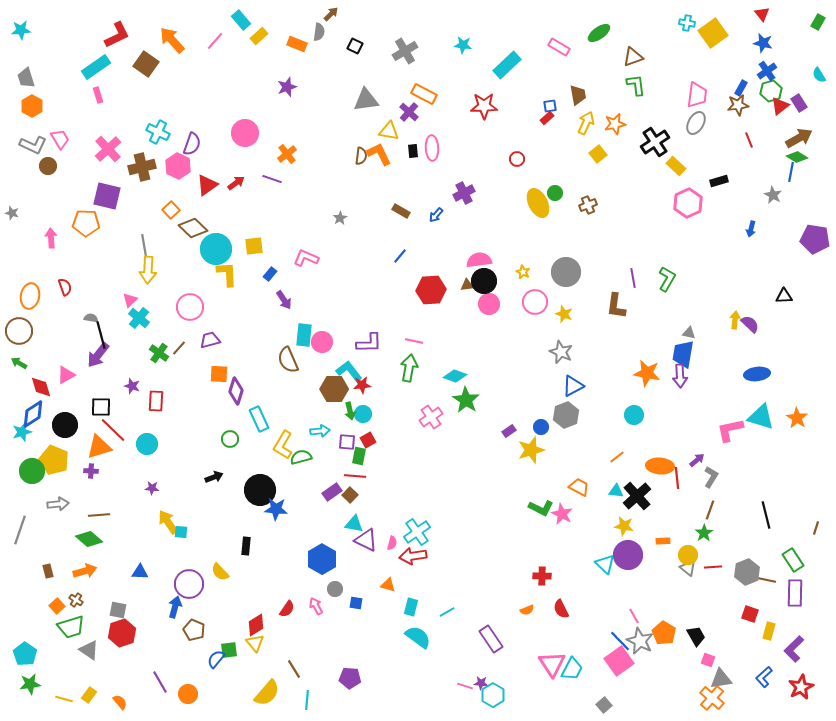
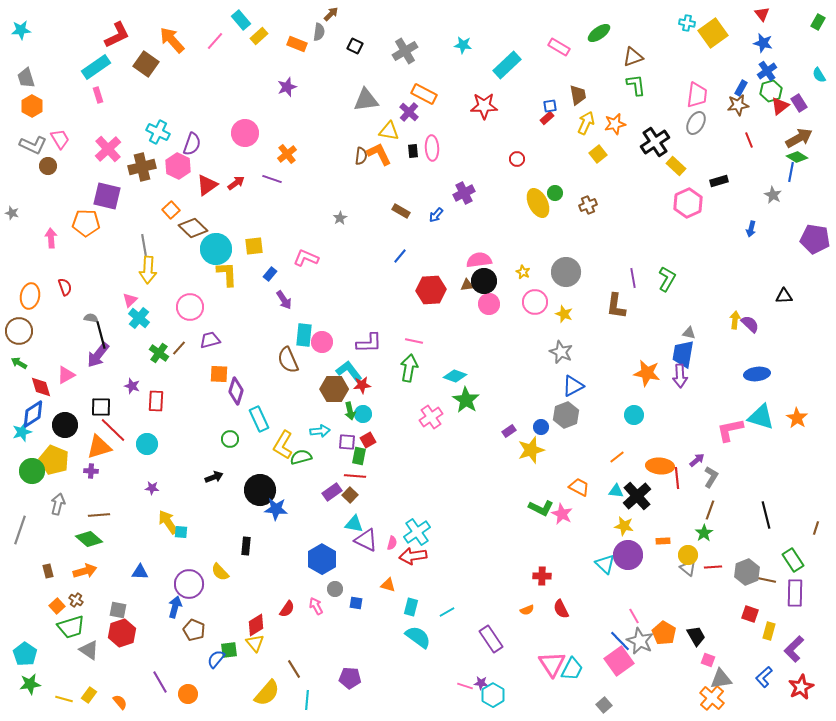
gray arrow at (58, 504): rotated 70 degrees counterclockwise
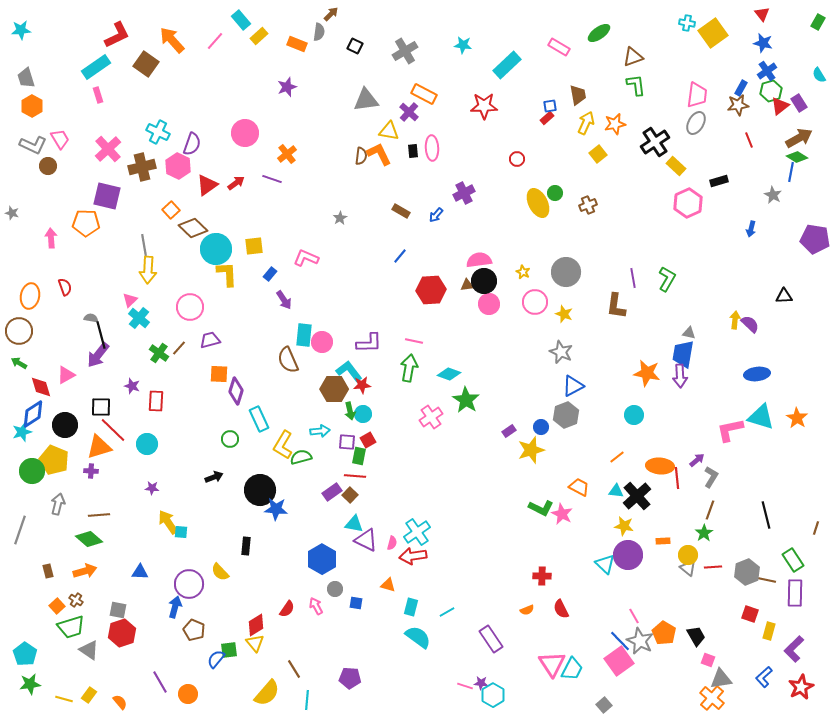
cyan diamond at (455, 376): moved 6 px left, 2 px up
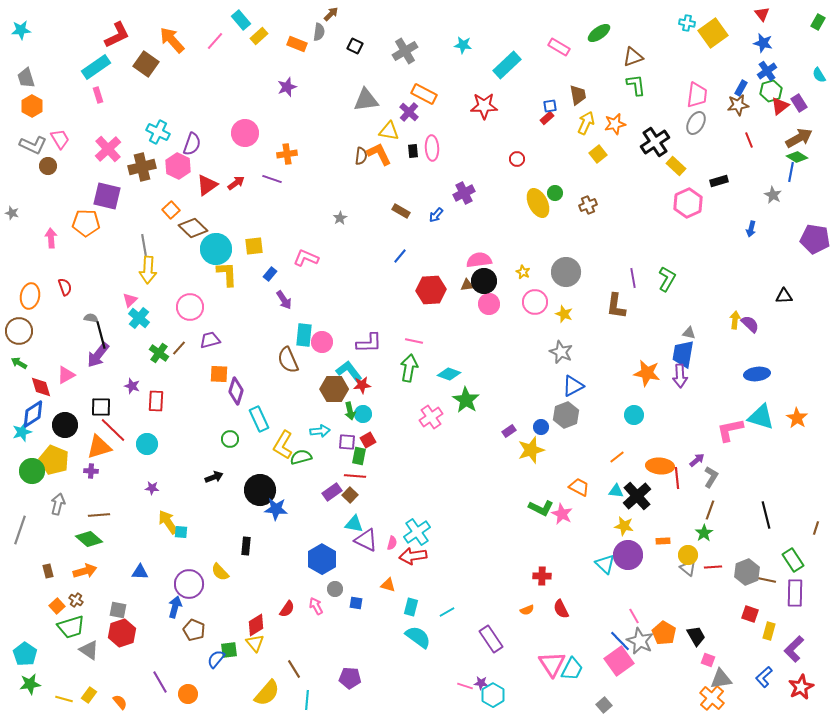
orange cross at (287, 154): rotated 30 degrees clockwise
